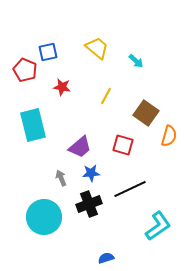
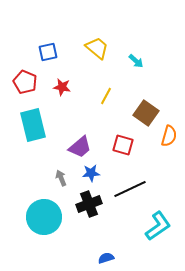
red pentagon: moved 12 px down
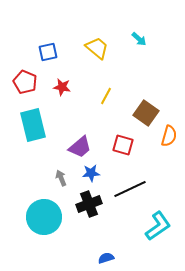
cyan arrow: moved 3 px right, 22 px up
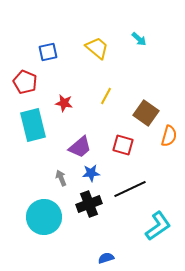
red star: moved 2 px right, 16 px down
